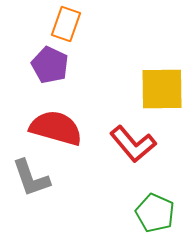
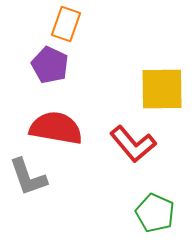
red semicircle: rotated 6 degrees counterclockwise
gray L-shape: moved 3 px left, 1 px up
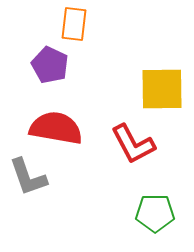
orange rectangle: moved 8 px right; rotated 12 degrees counterclockwise
red L-shape: rotated 12 degrees clockwise
green pentagon: rotated 24 degrees counterclockwise
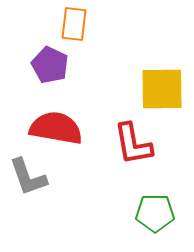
red L-shape: rotated 18 degrees clockwise
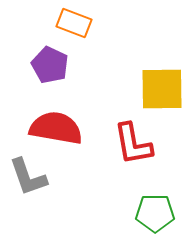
orange rectangle: moved 1 px up; rotated 76 degrees counterclockwise
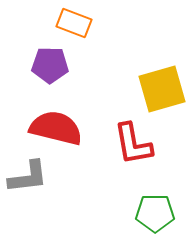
purple pentagon: rotated 24 degrees counterclockwise
yellow square: rotated 15 degrees counterclockwise
red semicircle: rotated 4 degrees clockwise
gray L-shape: rotated 78 degrees counterclockwise
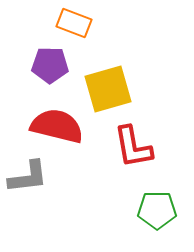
yellow square: moved 54 px left
red semicircle: moved 1 px right, 2 px up
red L-shape: moved 3 px down
green pentagon: moved 2 px right, 3 px up
